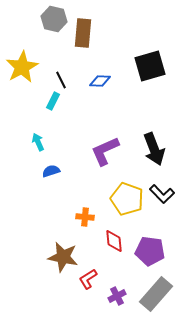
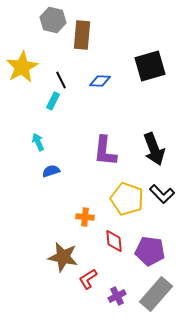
gray hexagon: moved 1 px left, 1 px down
brown rectangle: moved 1 px left, 2 px down
purple L-shape: rotated 60 degrees counterclockwise
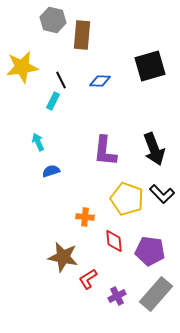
yellow star: rotated 20 degrees clockwise
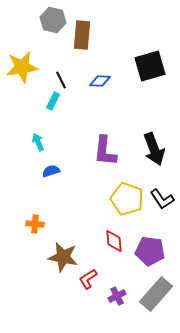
black L-shape: moved 5 px down; rotated 10 degrees clockwise
orange cross: moved 50 px left, 7 px down
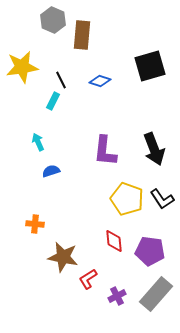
gray hexagon: rotated 10 degrees clockwise
blue diamond: rotated 15 degrees clockwise
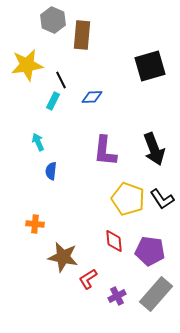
yellow star: moved 5 px right, 2 px up
blue diamond: moved 8 px left, 16 px down; rotated 20 degrees counterclockwise
blue semicircle: rotated 66 degrees counterclockwise
yellow pentagon: moved 1 px right
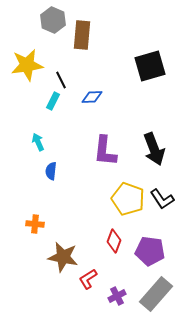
red diamond: rotated 25 degrees clockwise
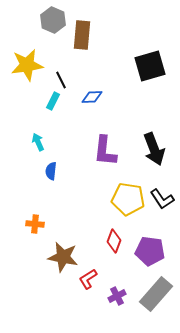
yellow pentagon: rotated 12 degrees counterclockwise
